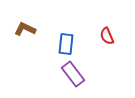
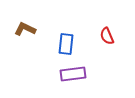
purple rectangle: rotated 60 degrees counterclockwise
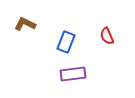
brown L-shape: moved 5 px up
blue rectangle: moved 2 px up; rotated 15 degrees clockwise
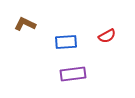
red semicircle: rotated 96 degrees counterclockwise
blue rectangle: rotated 65 degrees clockwise
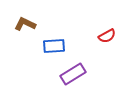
blue rectangle: moved 12 px left, 4 px down
purple rectangle: rotated 25 degrees counterclockwise
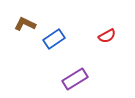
blue rectangle: moved 7 px up; rotated 30 degrees counterclockwise
purple rectangle: moved 2 px right, 5 px down
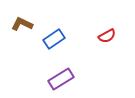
brown L-shape: moved 3 px left
purple rectangle: moved 14 px left
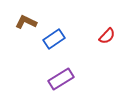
brown L-shape: moved 4 px right, 2 px up
red semicircle: rotated 18 degrees counterclockwise
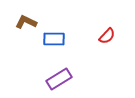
blue rectangle: rotated 35 degrees clockwise
purple rectangle: moved 2 px left
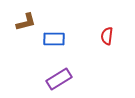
brown L-shape: rotated 140 degrees clockwise
red semicircle: rotated 144 degrees clockwise
